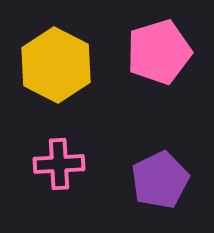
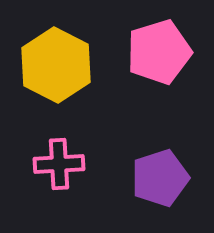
purple pentagon: moved 2 px up; rotated 8 degrees clockwise
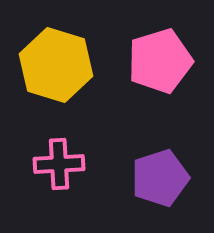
pink pentagon: moved 1 px right, 9 px down
yellow hexagon: rotated 10 degrees counterclockwise
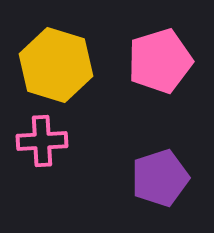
pink cross: moved 17 px left, 23 px up
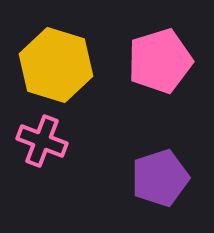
pink cross: rotated 24 degrees clockwise
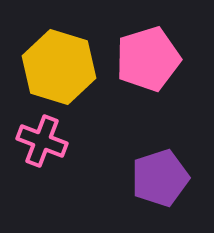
pink pentagon: moved 12 px left, 2 px up
yellow hexagon: moved 3 px right, 2 px down
